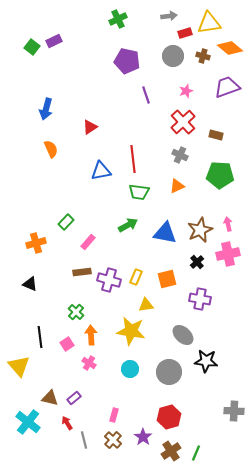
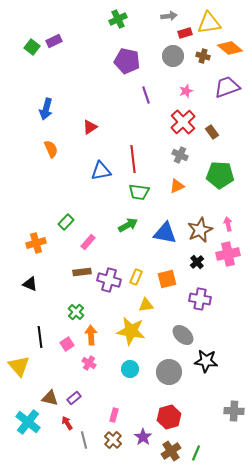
brown rectangle at (216, 135): moved 4 px left, 3 px up; rotated 40 degrees clockwise
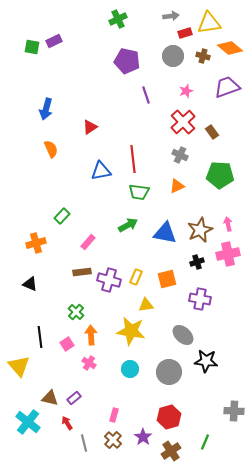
gray arrow at (169, 16): moved 2 px right
green square at (32, 47): rotated 28 degrees counterclockwise
green rectangle at (66, 222): moved 4 px left, 6 px up
black cross at (197, 262): rotated 24 degrees clockwise
gray line at (84, 440): moved 3 px down
green line at (196, 453): moved 9 px right, 11 px up
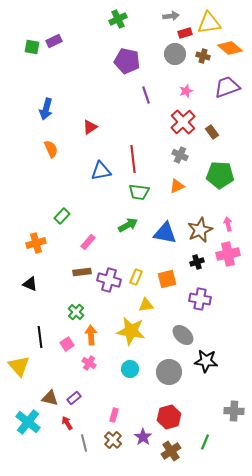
gray circle at (173, 56): moved 2 px right, 2 px up
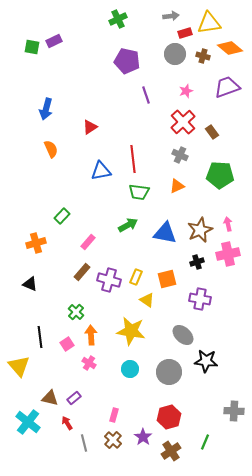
brown rectangle at (82, 272): rotated 42 degrees counterclockwise
yellow triangle at (146, 305): moved 1 px right, 5 px up; rotated 42 degrees clockwise
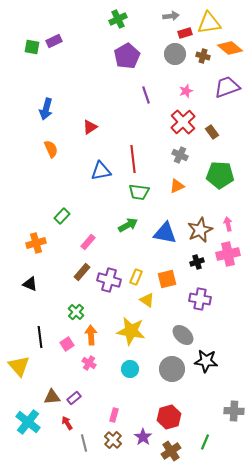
purple pentagon at (127, 61): moved 5 px up; rotated 30 degrees clockwise
gray circle at (169, 372): moved 3 px right, 3 px up
brown triangle at (50, 398): moved 2 px right, 1 px up; rotated 18 degrees counterclockwise
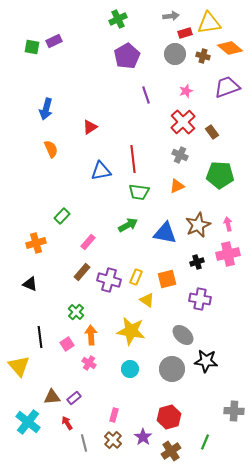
brown star at (200, 230): moved 2 px left, 5 px up
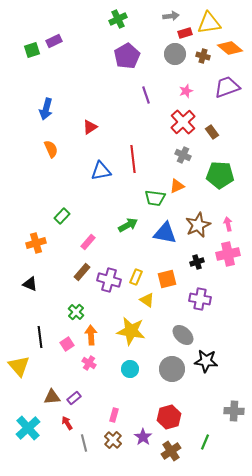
green square at (32, 47): moved 3 px down; rotated 28 degrees counterclockwise
gray cross at (180, 155): moved 3 px right
green trapezoid at (139, 192): moved 16 px right, 6 px down
cyan cross at (28, 422): moved 6 px down; rotated 10 degrees clockwise
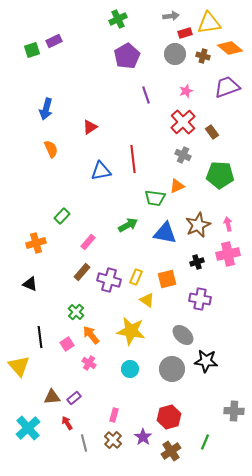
orange arrow at (91, 335): rotated 36 degrees counterclockwise
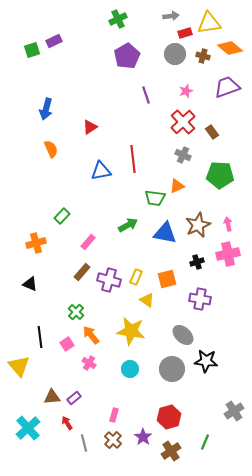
gray cross at (234, 411): rotated 36 degrees counterclockwise
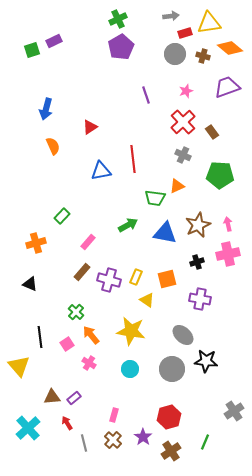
purple pentagon at (127, 56): moved 6 px left, 9 px up
orange semicircle at (51, 149): moved 2 px right, 3 px up
